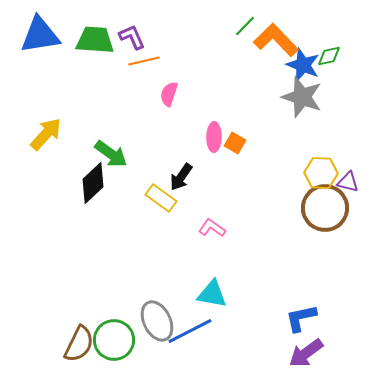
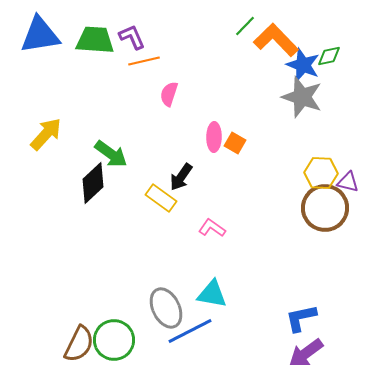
gray ellipse: moved 9 px right, 13 px up
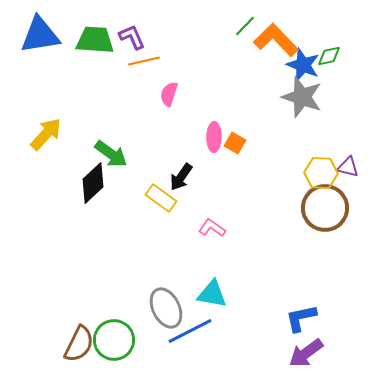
purple triangle: moved 15 px up
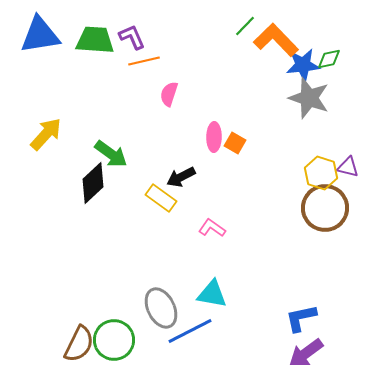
green diamond: moved 3 px down
blue star: rotated 28 degrees counterclockwise
gray star: moved 7 px right, 1 px down
yellow hexagon: rotated 16 degrees clockwise
black arrow: rotated 28 degrees clockwise
gray ellipse: moved 5 px left
